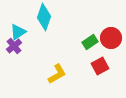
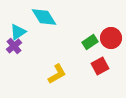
cyan diamond: rotated 52 degrees counterclockwise
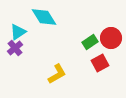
purple cross: moved 1 px right, 2 px down
red square: moved 3 px up
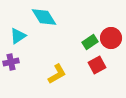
cyan triangle: moved 4 px down
purple cross: moved 4 px left, 14 px down; rotated 28 degrees clockwise
red square: moved 3 px left, 2 px down
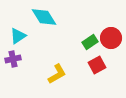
purple cross: moved 2 px right, 3 px up
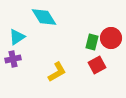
cyan triangle: moved 1 px left, 1 px down
green rectangle: moved 2 px right; rotated 42 degrees counterclockwise
yellow L-shape: moved 2 px up
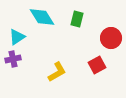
cyan diamond: moved 2 px left
green rectangle: moved 15 px left, 23 px up
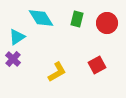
cyan diamond: moved 1 px left, 1 px down
red circle: moved 4 px left, 15 px up
purple cross: rotated 35 degrees counterclockwise
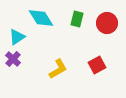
yellow L-shape: moved 1 px right, 3 px up
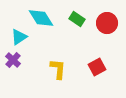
green rectangle: rotated 70 degrees counterclockwise
cyan triangle: moved 2 px right
purple cross: moved 1 px down
red square: moved 2 px down
yellow L-shape: rotated 55 degrees counterclockwise
